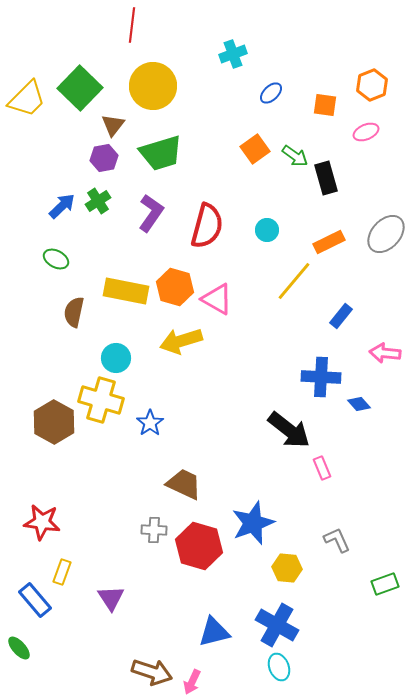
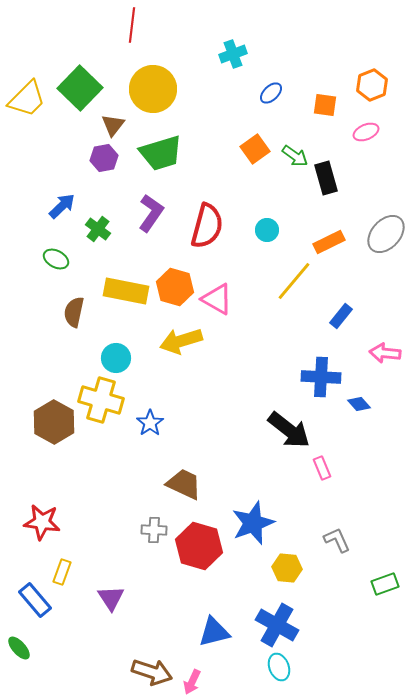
yellow circle at (153, 86): moved 3 px down
green cross at (98, 201): moved 28 px down; rotated 20 degrees counterclockwise
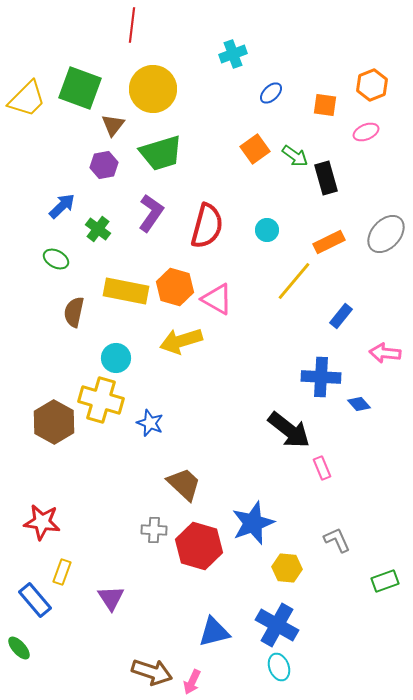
green square at (80, 88): rotated 24 degrees counterclockwise
purple hexagon at (104, 158): moved 7 px down
blue star at (150, 423): rotated 16 degrees counterclockwise
brown trapezoid at (184, 484): rotated 18 degrees clockwise
green rectangle at (385, 584): moved 3 px up
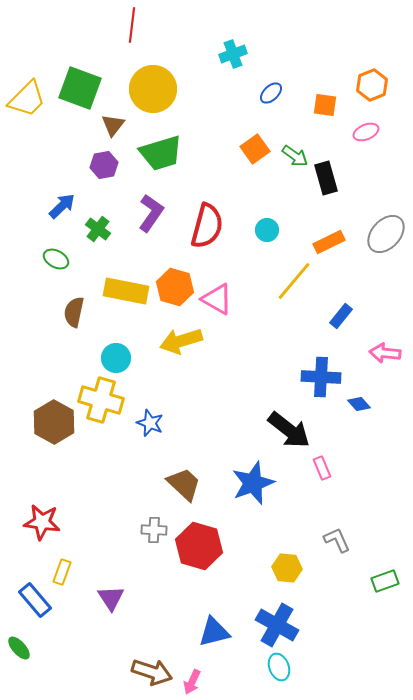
blue star at (253, 523): moved 40 px up
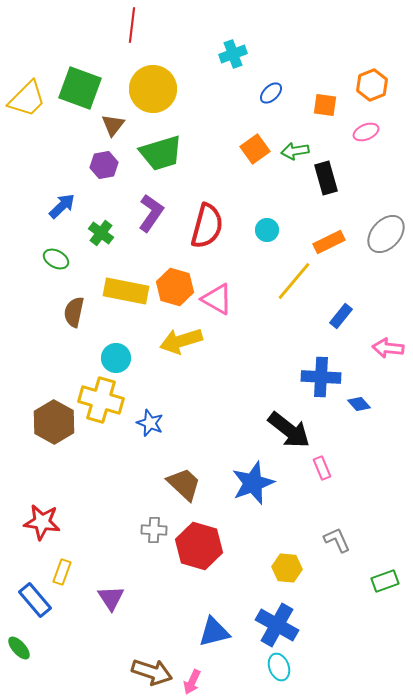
green arrow at (295, 156): moved 5 px up; rotated 136 degrees clockwise
green cross at (98, 229): moved 3 px right, 4 px down
pink arrow at (385, 353): moved 3 px right, 5 px up
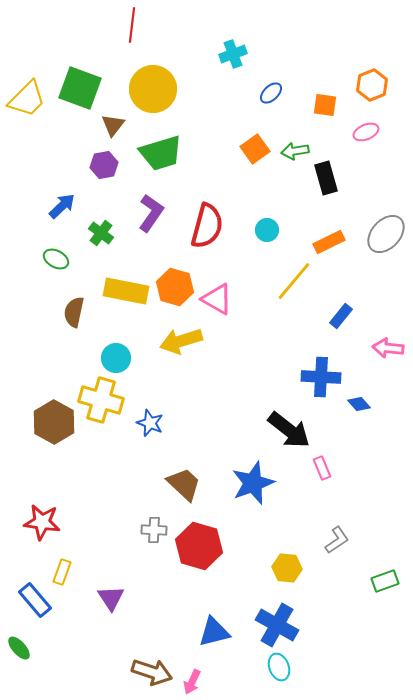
gray L-shape at (337, 540): rotated 80 degrees clockwise
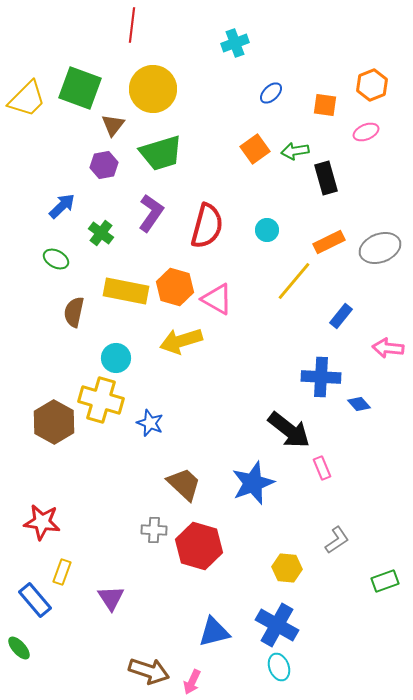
cyan cross at (233, 54): moved 2 px right, 11 px up
gray ellipse at (386, 234): moved 6 px left, 14 px down; rotated 27 degrees clockwise
brown arrow at (152, 672): moved 3 px left, 1 px up
